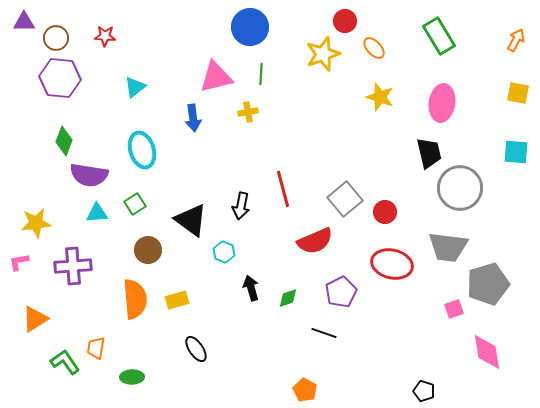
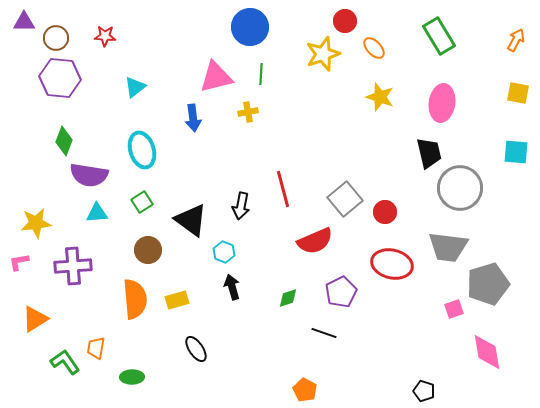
green square at (135, 204): moved 7 px right, 2 px up
black arrow at (251, 288): moved 19 px left, 1 px up
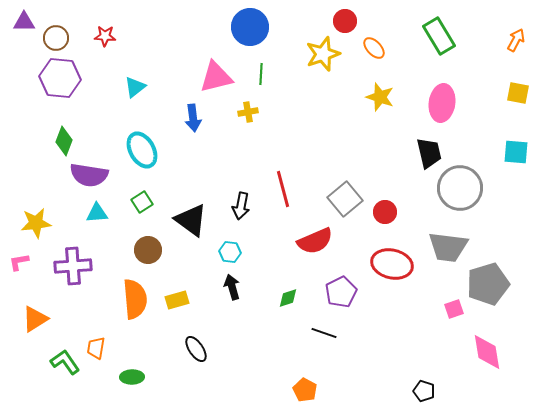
cyan ellipse at (142, 150): rotated 12 degrees counterclockwise
cyan hexagon at (224, 252): moved 6 px right; rotated 15 degrees counterclockwise
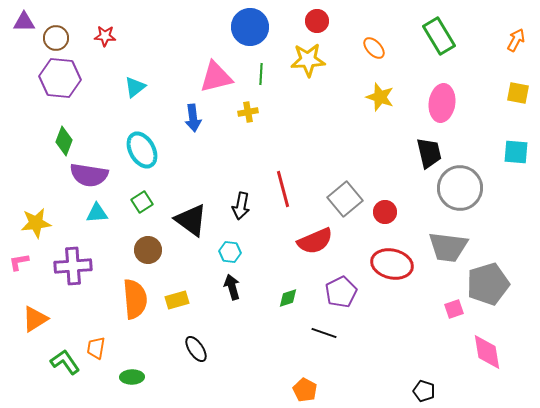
red circle at (345, 21): moved 28 px left
yellow star at (323, 54): moved 15 px left, 6 px down; rotated 16 degrees clockwise
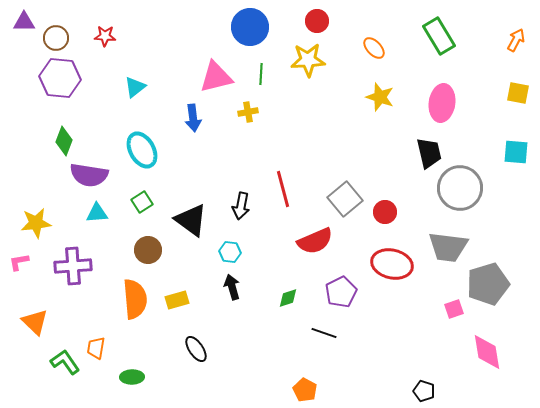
orange triangle at (35, 319): moved 3 px down; rotated 44 degrees counterclockwise
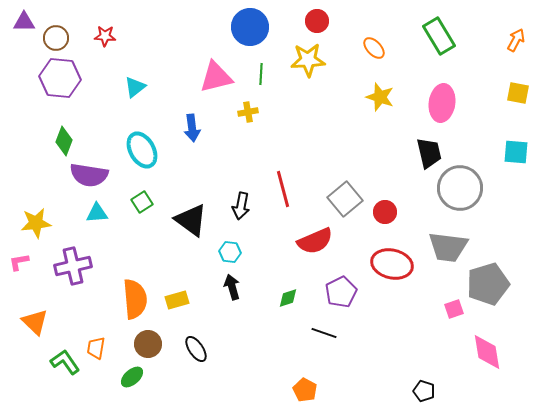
blue arrow at (193, 118): moved 1 px left, 10 px down
brown circle at (148, 250): moved 94 px down
purple cross at (73, 266): rotated 9 degrees counterclockwise
green ellipse at (132, 377): rotated 40 degrees counterclockwise
